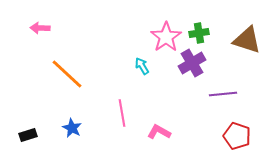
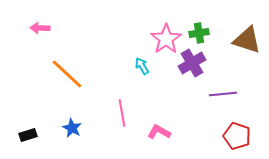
pink star: moved 2 px down
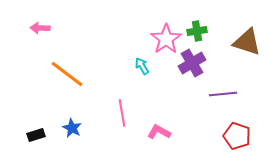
green cross: moved 2 px left, 2 px up
brown triangle: moved 2 px down
orange line: rotated 6 degrees counterclockwise
black rectangle: moved 8 px right
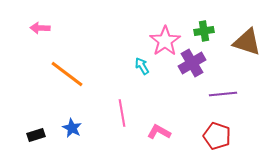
green cross: moved 7 px right
pink star: moved 1 px left, 2 px down
red pentagon: moved 20 px left
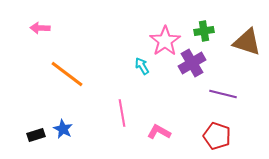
purple line: rotated 20 degrees clockwise
blue star: moved 9 px left, 1 px down
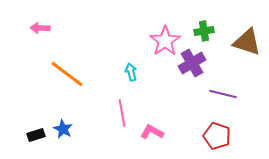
cyan arrow: moved 11 px left, 6 px down; rotated 18 degrees clockwise
pink L-shape: moved 7 px left
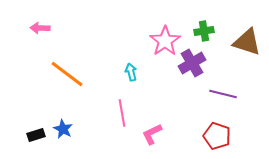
pink L-shape: moved 2 px down; rotated 55 degrees counterclockwise
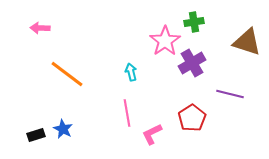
green cross: moved 10 px left, 9 px up
purple line: moved 7 px right
pink line: moved 5 px right
red pentagon: moved 25 px left, 18 px up; rotated 20 degrees clockwise
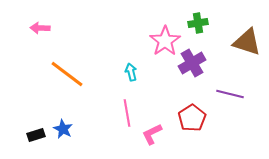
green cross: moved 4 px right, 1 px down
